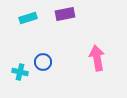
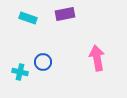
cyan rectangle: rotated 36 degrees clockwise
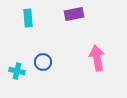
purple rectangle: moved 9 px right
cyan rectangle: rotated 66 degrees clockwise
cyan cross: moved 3 px left, 1 px up
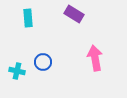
purple rectangle: rotated 42 degrees clockwise
pink arrow: moved 2 px left
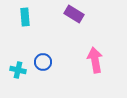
cyan rectangle: moved 3 px left, 1 px up
pink arrow: moved 2 px down
cyan cross: moved 1 px right, 1 px up
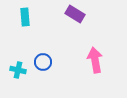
purple rectangle: moved 1 px right
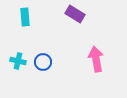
pink arrow: moved 1 px right, 1 px up
cyan cross: moved 9 px up
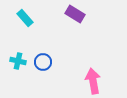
cyan rectangle: moved 1 px down; rotated 36 degrees counterclockwise
pink arrow: moved 3 px left, 22 px down
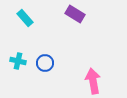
blue circle: moved 2 px right, 1 px down
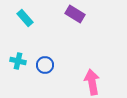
blue circle: moved 2 px down
pink arrow: moved 1 px left, 1 px down
